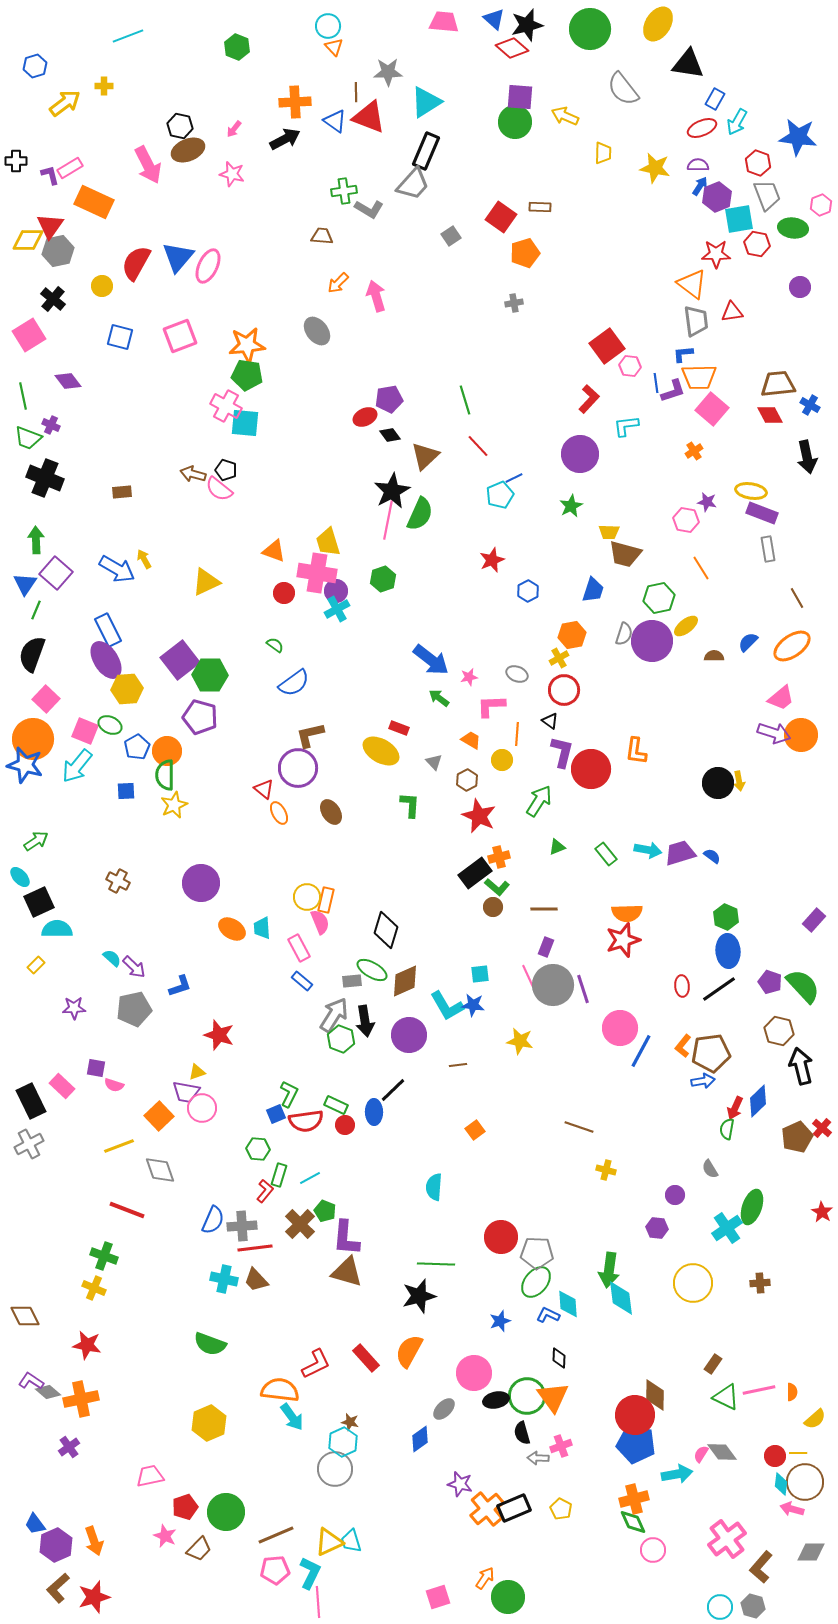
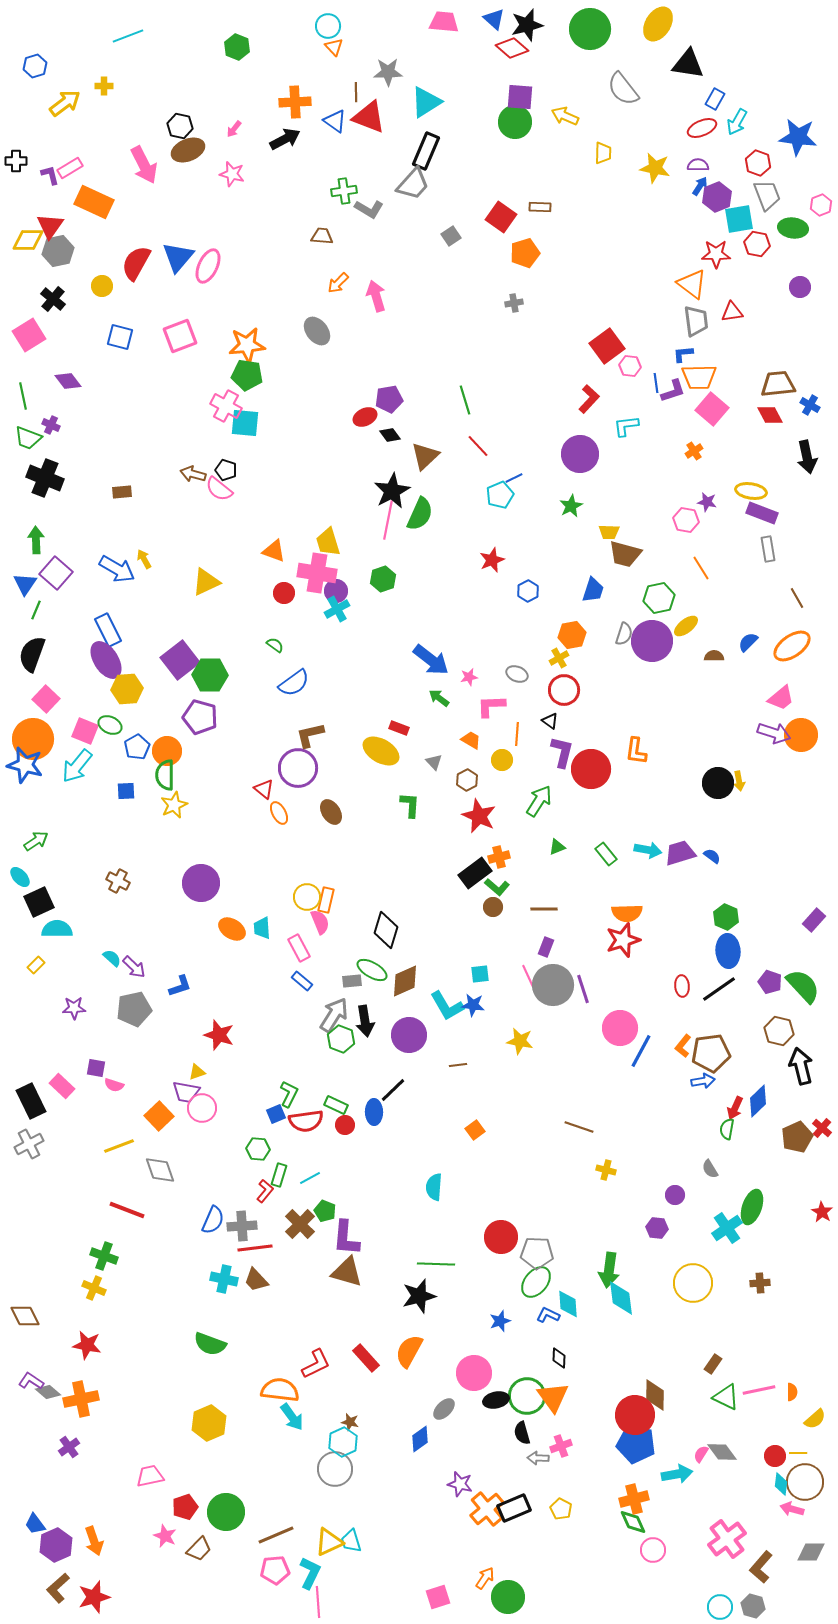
pink arrow at (148, 165): moved 4 px left
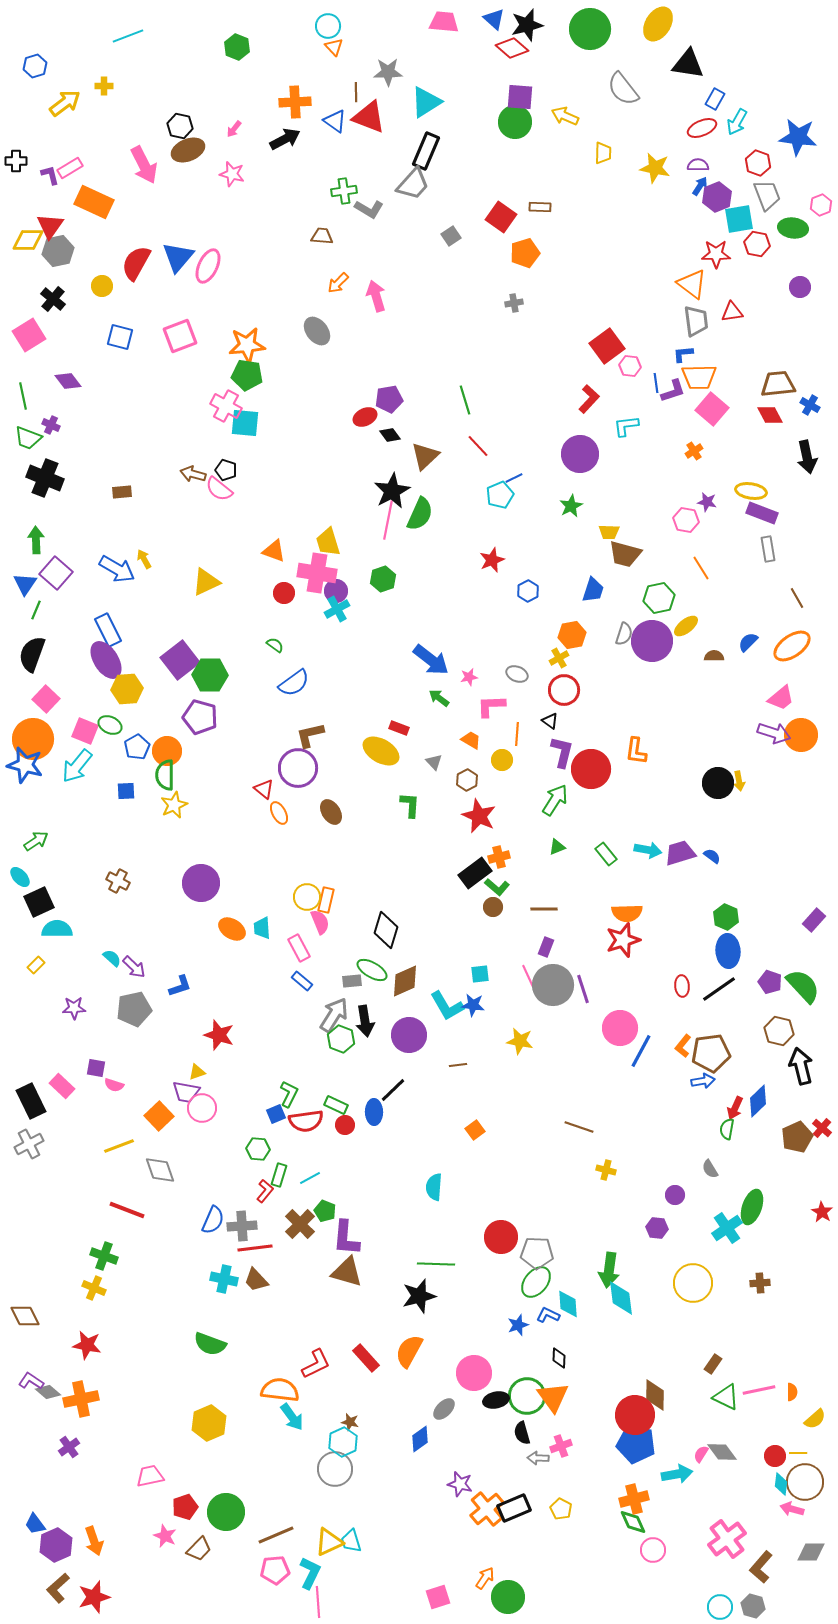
green arrow at (539, 801): moved 16 px right, 1 px up
blue star at (500, 1321): moved 18 px right, 4 px down
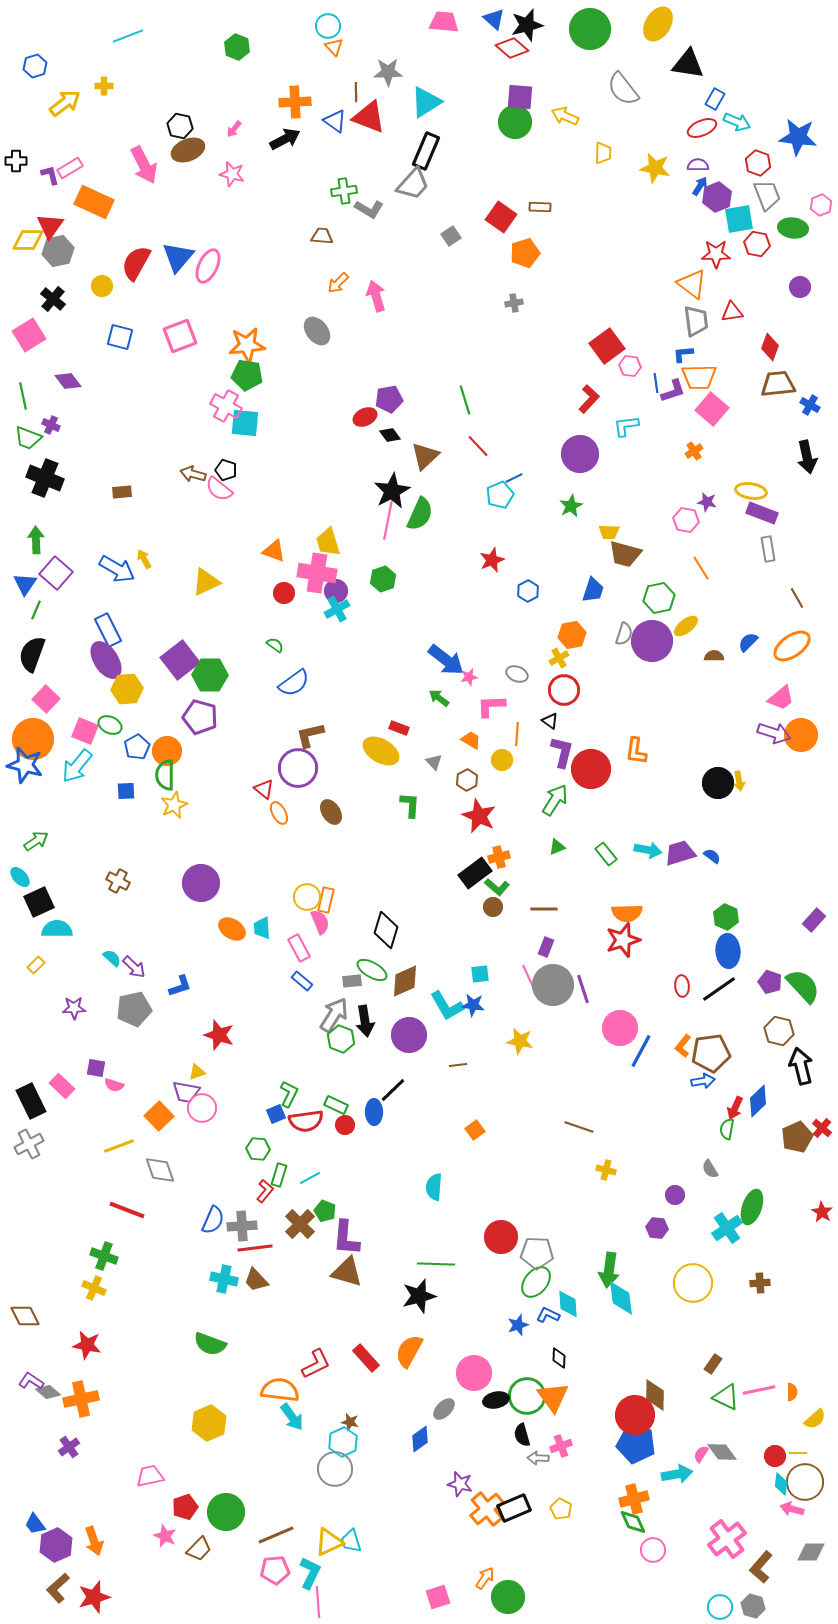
cyan arrow at (737, 122): rotated 96 degrees counterclockwise
red diamond at (770, 415): moved 68 px up; rotated 48 degrees clockwise
blue arrow at (431, 660): moved 15 px right
black semicircle at (522, 1433): moved 2 px down
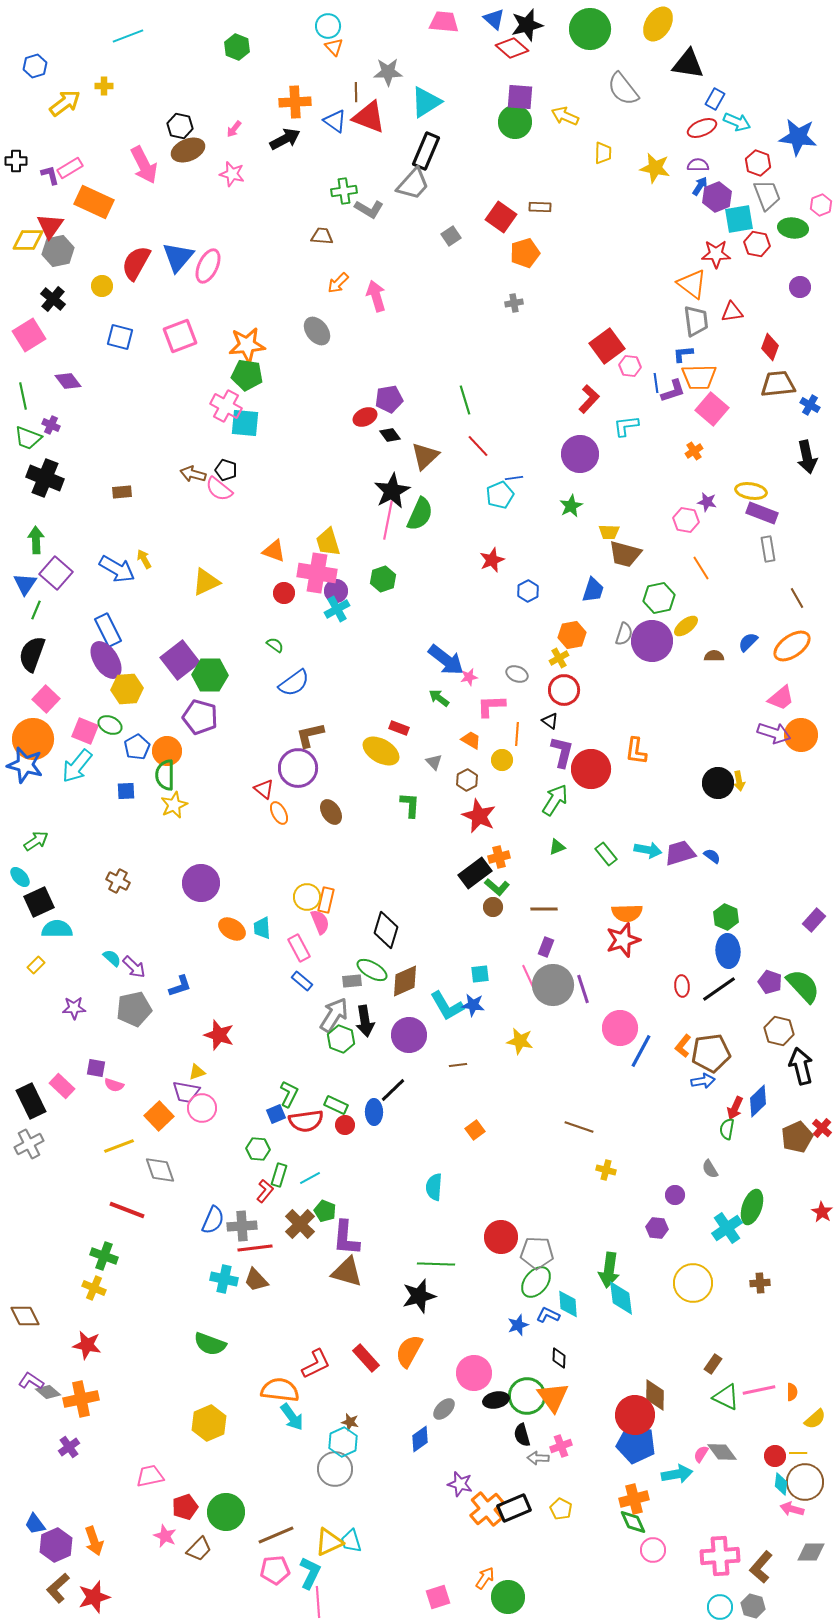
blue line at (514, 478): rotated 18 degrees clockwise
pink cross at (727, 1539): moved 7 px left, 17 px down; rotated 33 degrees clockwise
